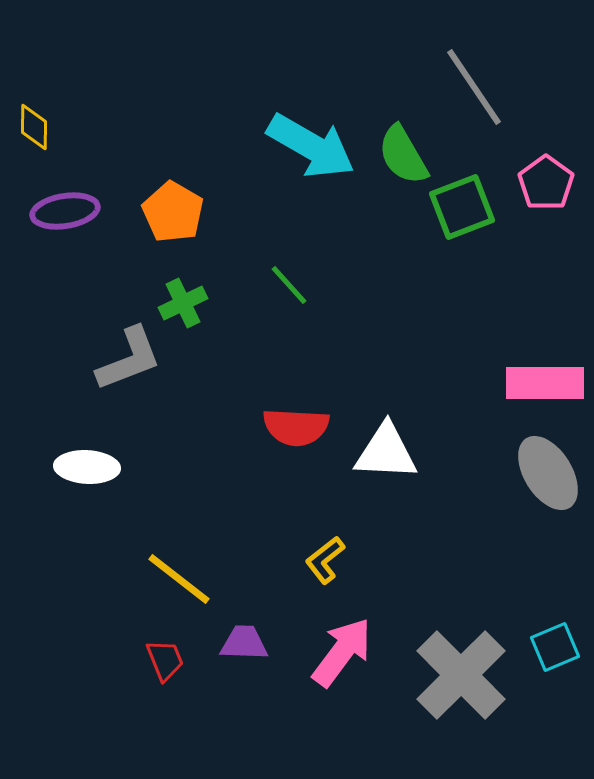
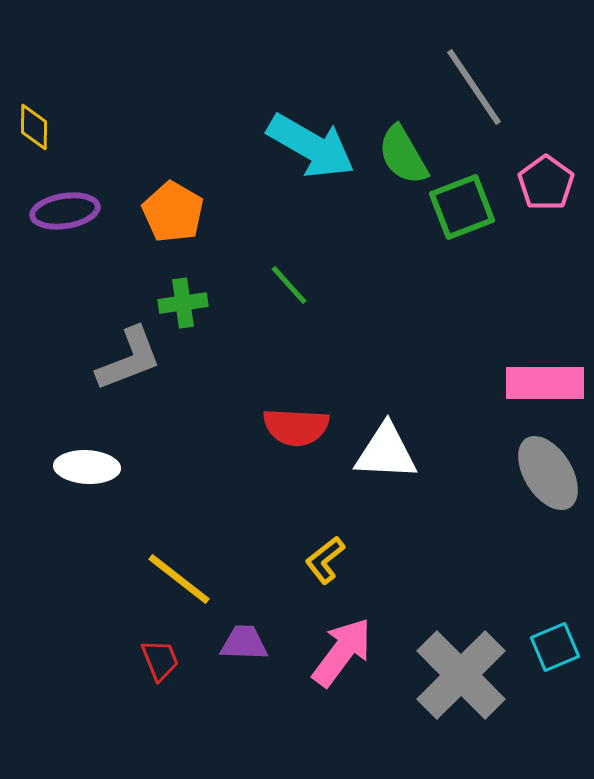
green cross: rotated 18 degrees clockwise
red trapezoid: moved 5 px left
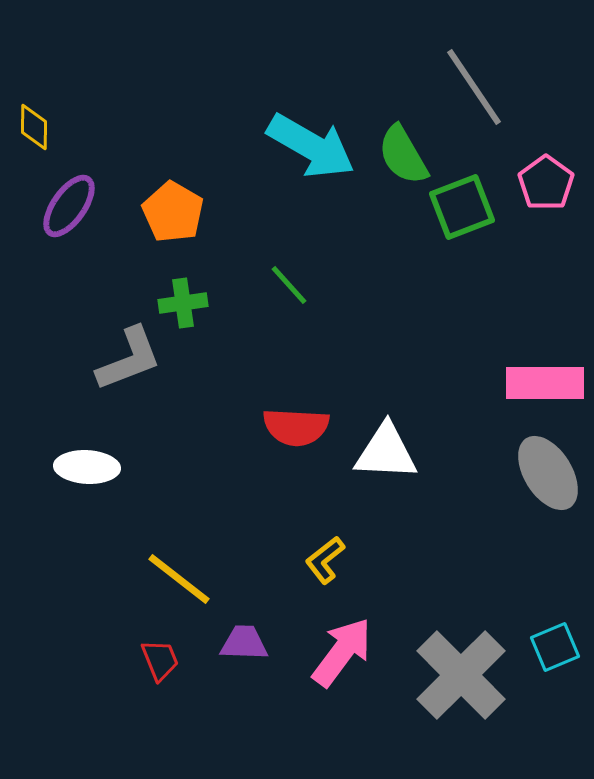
purple ellipse: moved 4 px right, 5 px up; rotated 46 degrees counterclockwise
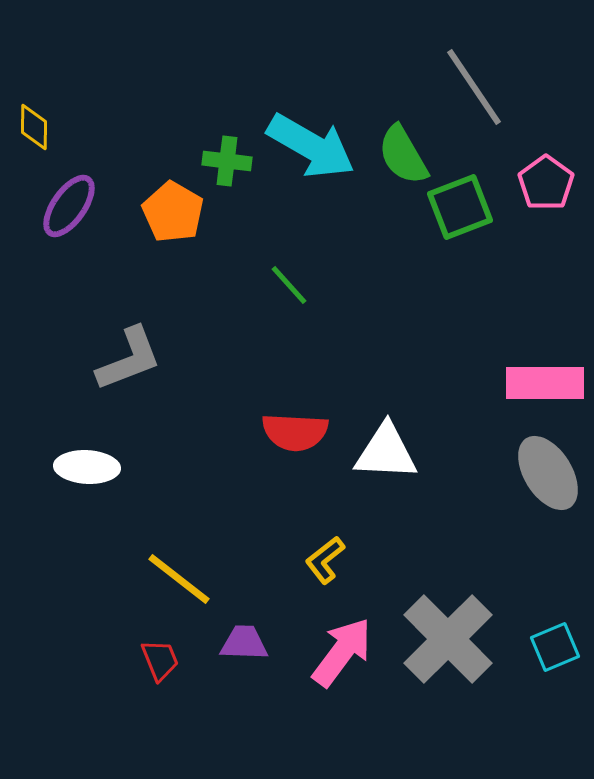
green square: moved 2 px left
green cross: moved 44 px right, 142 px up; rotated 15 degrees clockwise
red semicircle: moved 1 px left, 5 px down
gray cross: moved 13 px left, 36 px up
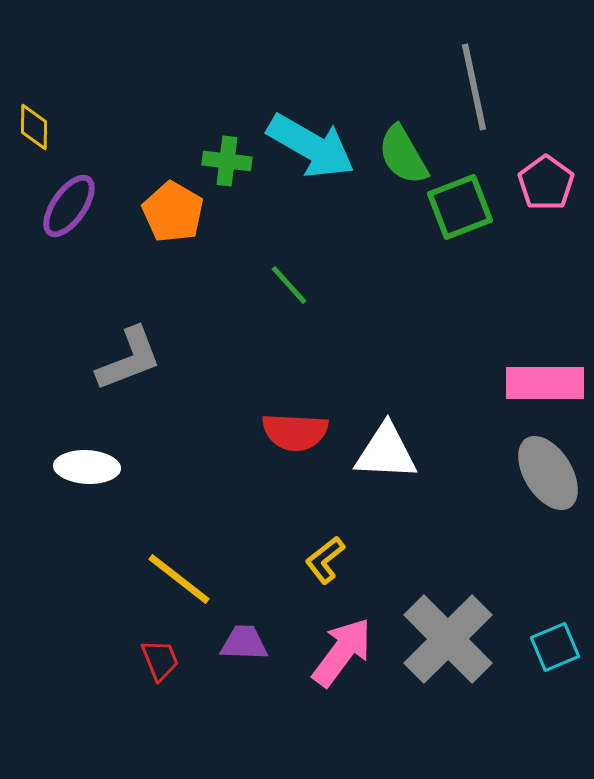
gray line: rotated 22 degrees clockwise
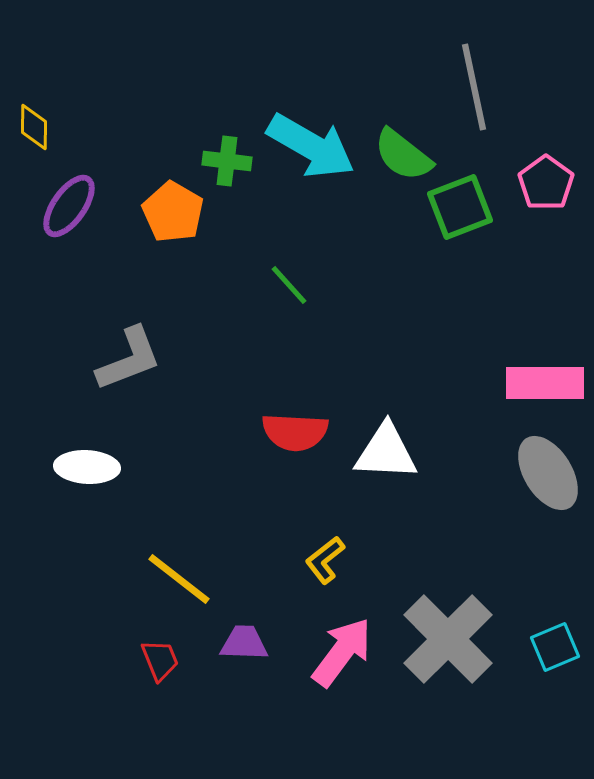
green semicircle: rotated 22 degrees counterclockwise
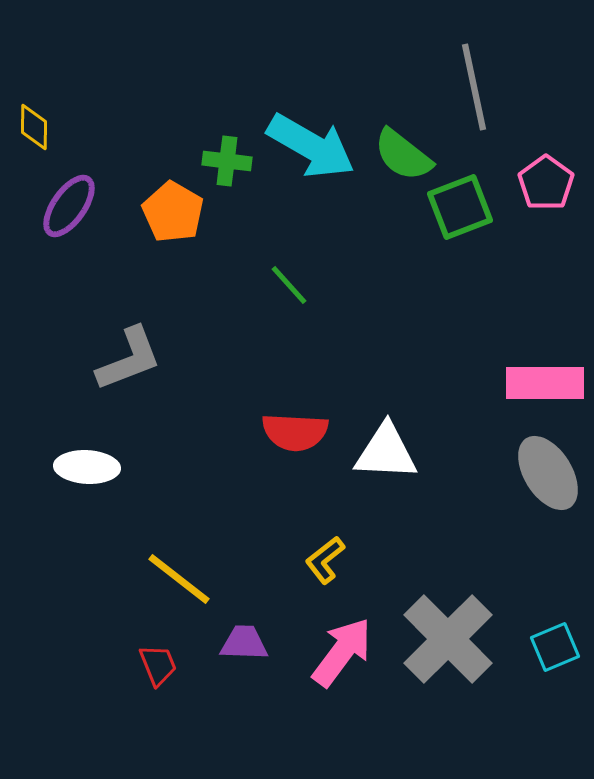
red trapezoid: moved 2 px left, 5 px down
